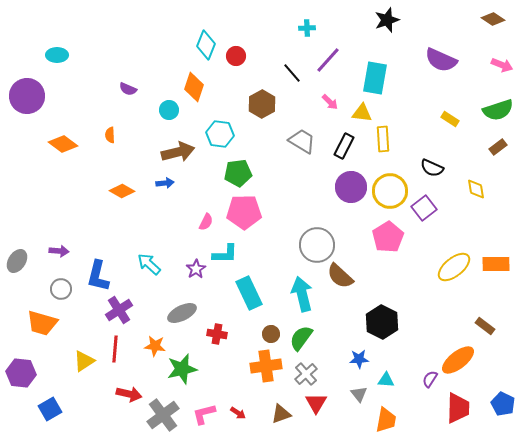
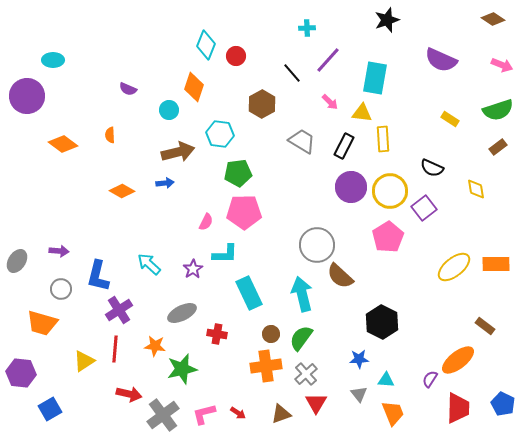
cyan ellipse at (57, 55): moved 4 px left, 5 px down
purple star at (196, 269): moved 3 px left
orange trapezoid at (386, 420): moved 7 px right, 7 px up; rotated 32 degrees counterclockwise
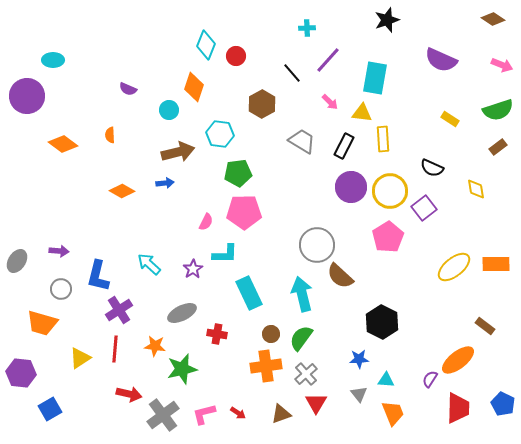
yellow triangle at (84, 361): moved 4 px left, 3 px up
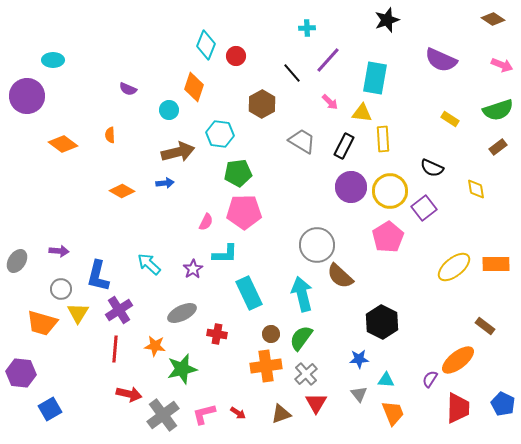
yellow triangle at (80, 358): moved 2 px left, 45 px up; rotated 25 degrees counterclockwise
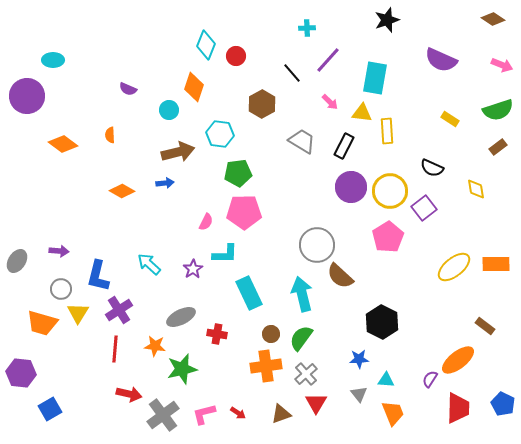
yellow rectangle at (383, 139): moved 4 px right, 8 px up
gray ellipse at (182, 313): moved 1 px left, 4 px down
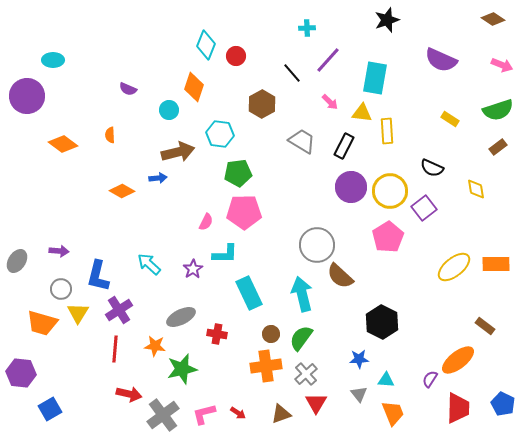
blue arrow at (165, 183): moved 7 px left, 5 px up
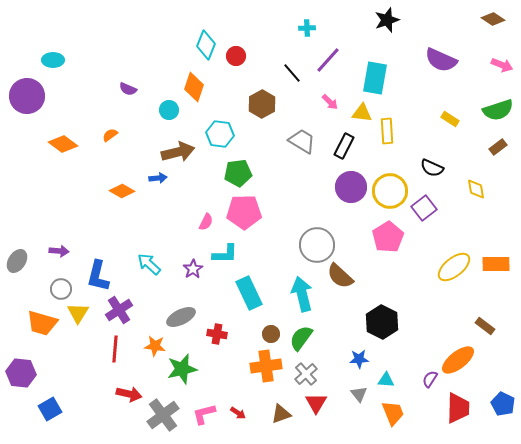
orange semicircle at (110, 135): rotated 56 degrees clockwise
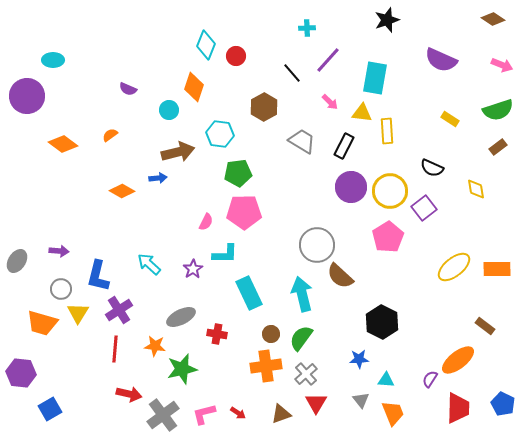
brown hexagon at (262, 104): moved 2 px right, 3 px down
orange rectangle at (496, 264): moved 1 px right, 5 px down
gray triangle at (359, 394): moved 2 px right, 6 px down
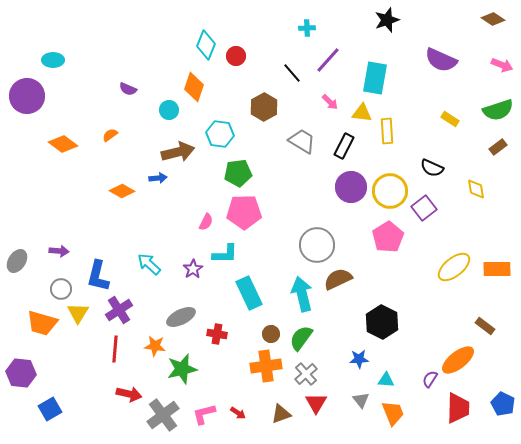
brown semicircle at (340, 276): moved 2 px left, 3 px down; rotated 112 degrees clockwise
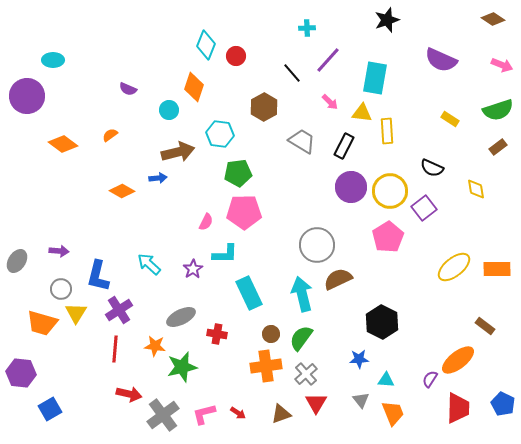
yellow triangle at (78, 313): moved 2 px left
green star at (182, 369): moved 2 px up
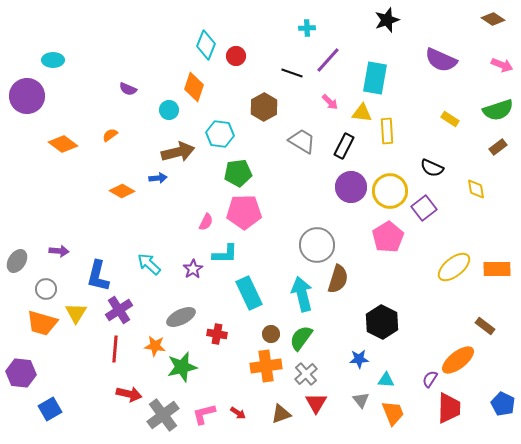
black line at (292, 73): rotated 30 degrees counterclockwise
brown semicircle at (338, 279): rotated 132 degrees clockwise
gray circle at (61, 289): moved 15 px left
red trapezoid at (458, 408): moved 9 px left
